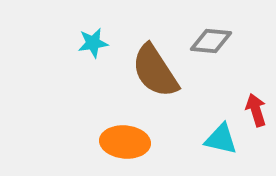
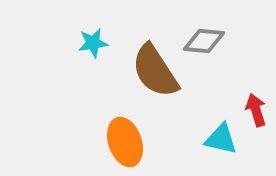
gray diamond: moved 7 px left
orange ellipse: rotated 66 degrees clockwise
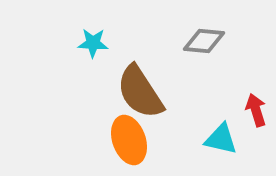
cyan star: rotated 12 degrees clockwise
brown semicircle: moved 15 px left, 21 px down
orange ellipse: moved 4 px right, 2 px up
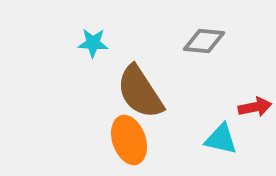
red arrow: moved 1 px left, 3 px up; rotated 96 degrees clockwise
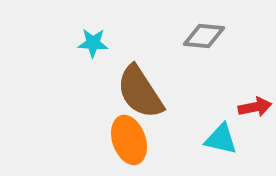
gray diamond: moved 5 px up
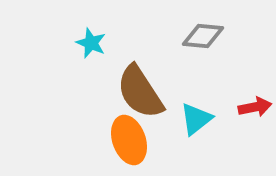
gray diamond: moved 1 px left
cyan star: moved 2 px left; rotated 20 degrees clockwise
cyan triangle: moved 25 px left, 20 px up; rotated 51 degrees counterclockwise
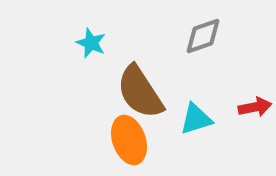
gray diamond: rotated 24 degrees counterclockwise
cyan triangle: rotated 21 degrees clockwise
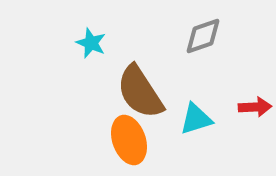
red arrow: rotated 8 degrees clockwise
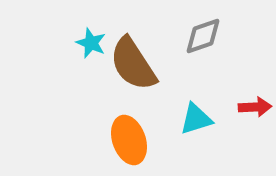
brown semicircle: moved 7 px left, 28 px up
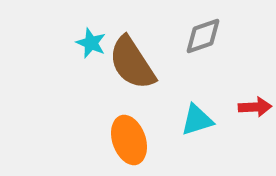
brown semicircle: moved 1 px left, 1 px up
cyan triangle: moved 1 px right, 1 px down
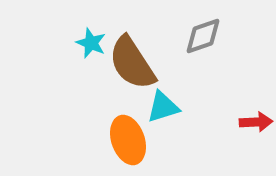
red arrow: moved 1 px right, 15 px down
cyan triangle: moved 34 px left, 13 px up
orange ellipse: moved 1 px left
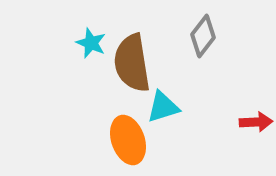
gray diamond: rotated 33 degrees counterclockwise
brown semicircle: rotated 24 degrees clockwise
